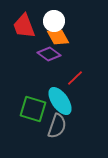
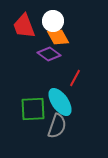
white circle: moved 1 px left
red line: rotated 18 degrees counterclockwise
cyan ellipse: moved 1 px down
green square: rotated 20 degrees counterclockwise
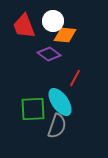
orange diamond: moved 7 px right, 2 px up; rotated 55 degrees counterclockwise
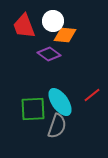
red line: moved 17 px right, 17 px down; rotated 24 degrees clockwise
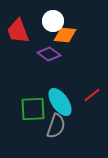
red trapezoid: moved 6 px left, 5 px down
gray semicircle: moved 1 px left
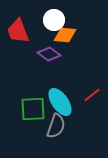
white circle: moved 1 px right, 1 px up
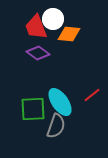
white circle: moved 1 px left, 1 px up
red trapezoid: moved 18 px right, 4 px up
orange diamond: moved 4 px right, 1 px up
purple diamond: moved 11 px left, 1 px up
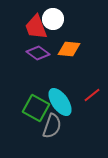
orange diamond: moved 15 px down
green square: moved 3 px right, 1 px up; rotated 32 degrees clockwise
gray semicircle: moved 4 px left
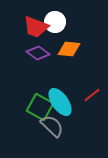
white circle: moved 2 px right, 3 px down
red trapezoid: rotated 48 degrees counterclockwise
green square: moved 4 px right, 1 px up
gray semicircle: rotated 65 degrees counterclockwise
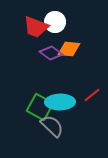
purple diamond: moved 13 px right
cyan ellipse: rotated 56 degrees counterclockwise
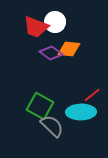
cyan ellipse: moved 21 px right, 10 px down
green square: moved 1 px up
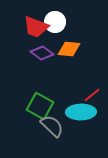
purple diamond: moved 9 px left
